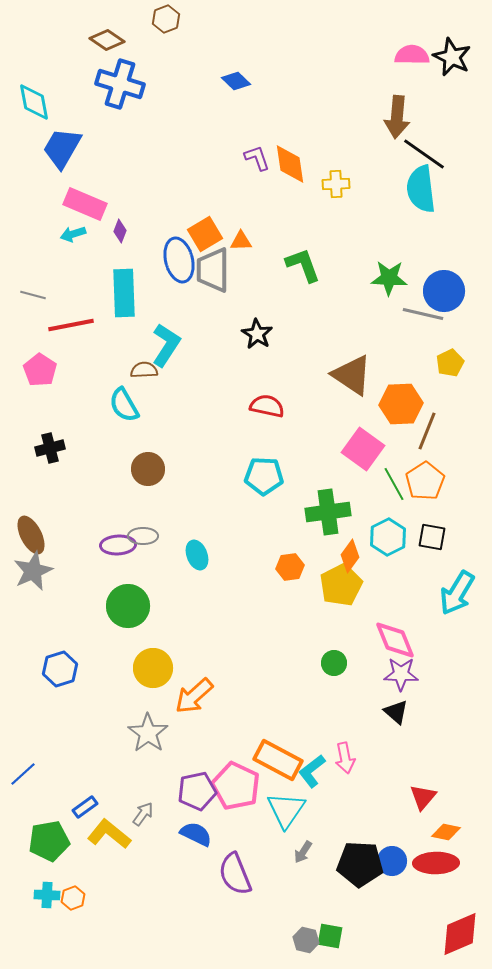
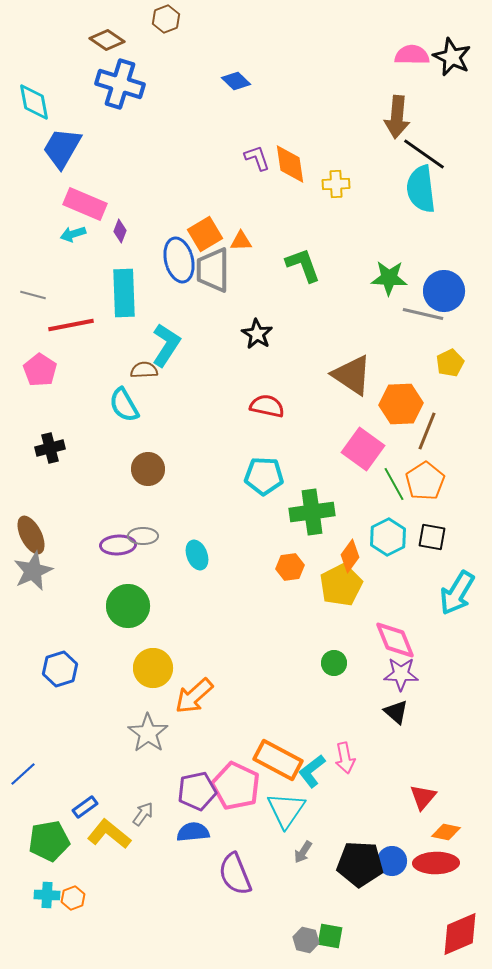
green cross at (328, 512): moved 16 px left
blue semicircle at (196, 834): moved 3 px left, 2 px up; rotated 32 degrees counterclockwise
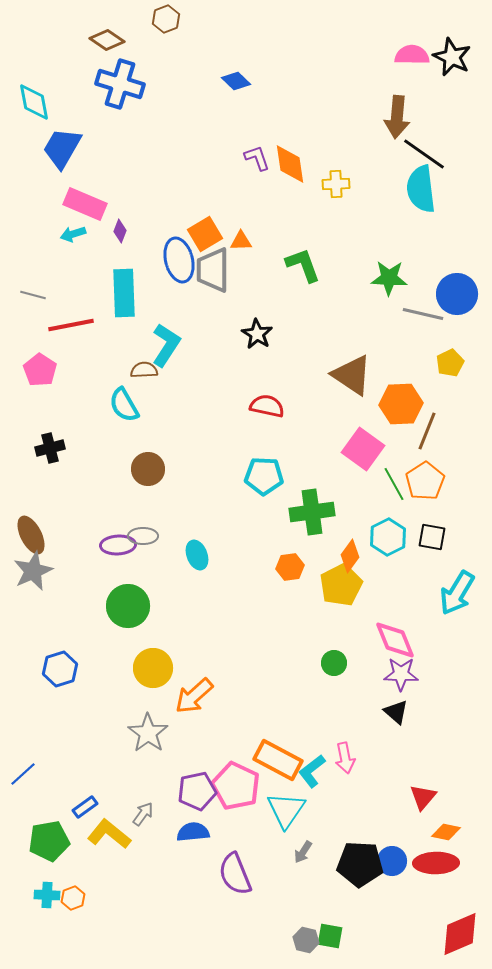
blue circle at (444, 291): moved 13 px right, 3 px down
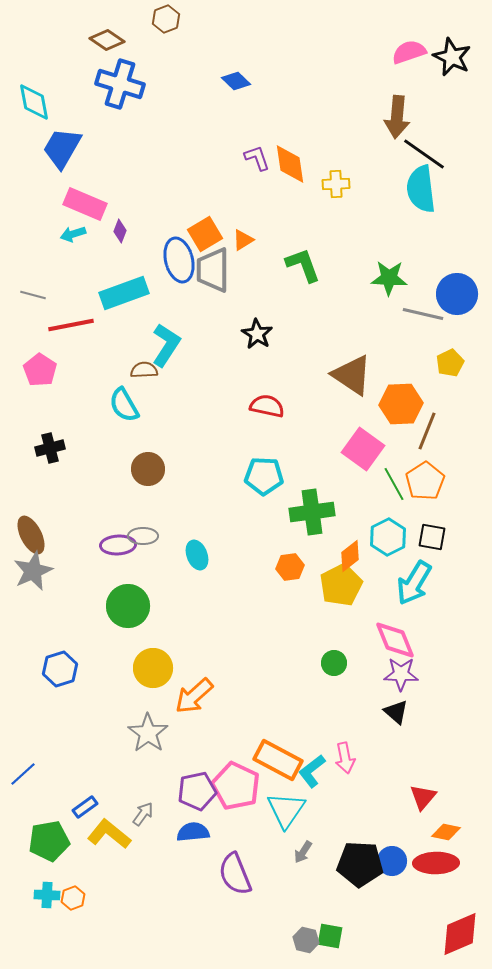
pink semicircle at (412, 55): moved 3 px left, 3 px up; rotated 20 degrees counterclockwise
orange triangle at (241, 241): moved 2 px right, 1 px up; rotated 30 degrees counterclockwise
cyan rectangle at (124, 293): rotated 72 degrees clockwise
orange diamond at (350, 556): rotated 16 degrees clockwise
cyan arrow at (457, 593): moved 43 px left, 10 px up
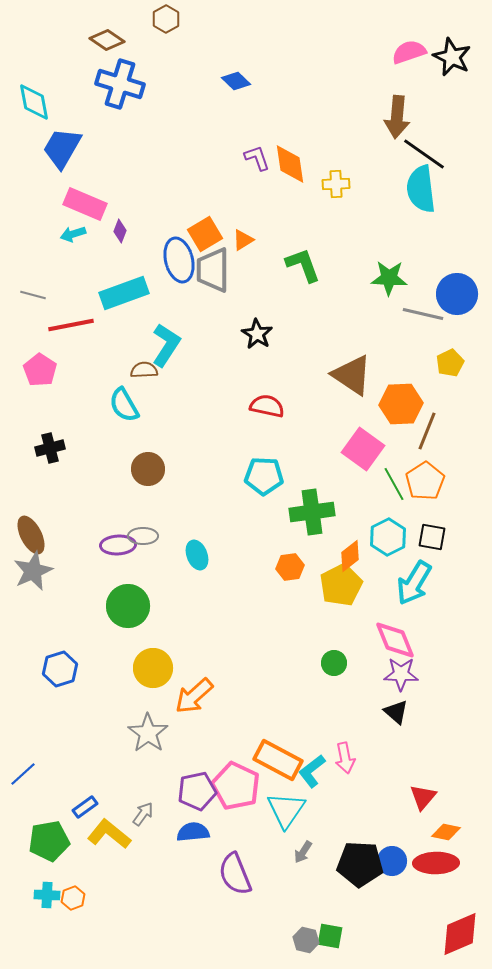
brown hexagon at (166, 19): rotated 8 degrees counterclockwise
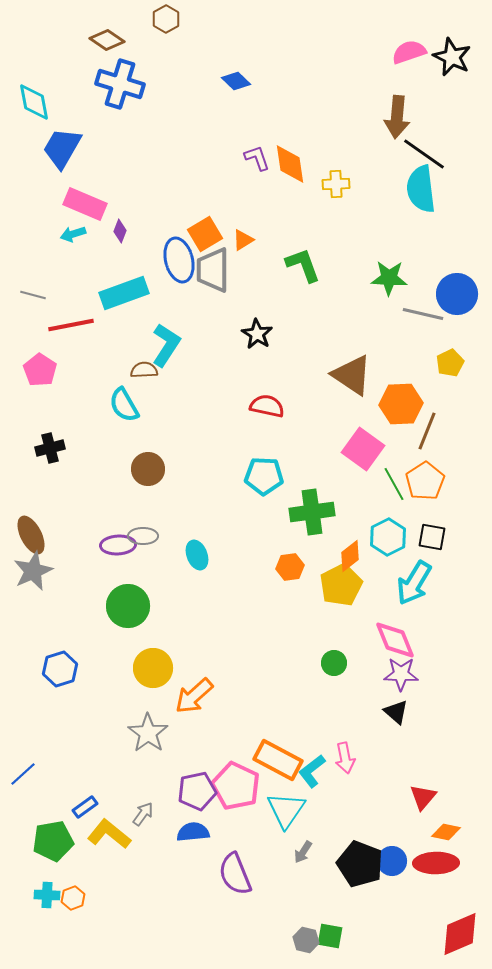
green pentagon at (49, 841): moved 4 px right
black pentagon at (360, 864): rotated 18 degrees clockwise
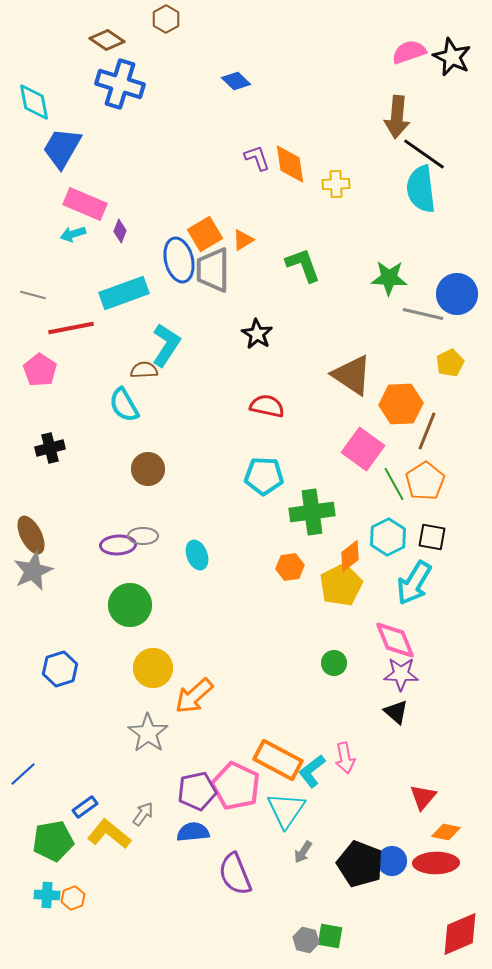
red line at (71, 325): moved 3 px down
green circle at (128, 606): moved 2 px right, 1 px up
